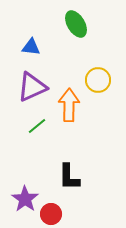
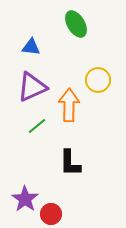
black L-shape: moved 1 px right, 14 px up
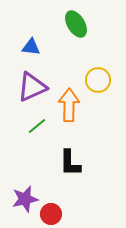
purple star: rotated 24 degrees clockwise
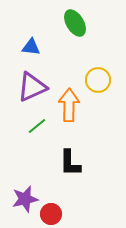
green ellipse: moved 1 px left, 1 px up
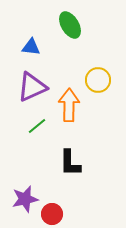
green ellipse: moved 5 px left, 2 px down
red circle: moved 1 px right
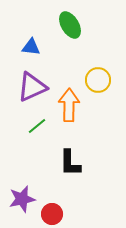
purple star: moved 3 px left
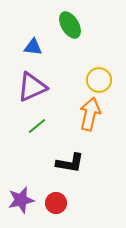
blue triangle: moved 2 px right
yellow circle: moved 1 px right
orange arrow: moved 21 px right, 9 px down; rotated 12 degrees clockwise
black L-shape: rotated 80 degrees counterclockwise
purple star: moved 1 px left, 1 px down
red circle: moved 4 px right, 11 px up
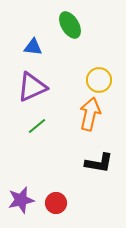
black L-shape: moved 29 px right
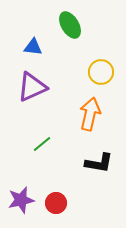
yellow circle: moved 2 px right, 8 px up
green line: moved 5 px right, 18 px down
